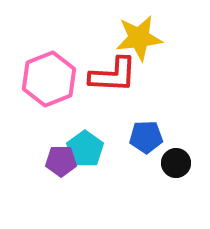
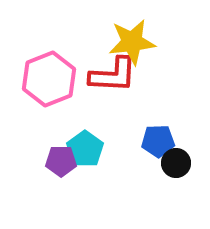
yellow star: moved 7 px left, 4 px down
blue pentagon: moved 12 px right, 4 px down
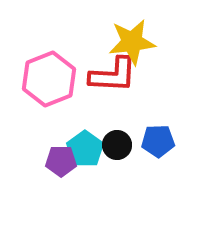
black circle: moved 59 px left, 18 px up
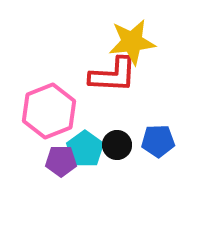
pink hexagon: moved 32 px down
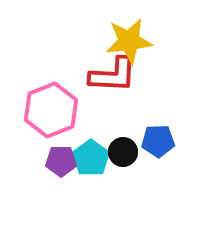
yellow star: moved 3 px left, 1 px up
pink hexagon: moved 2 px right, 1 px up
black circle: moved 6 px right, 7 px down
cyan pentagon: moved 6 px right, 9 px down
